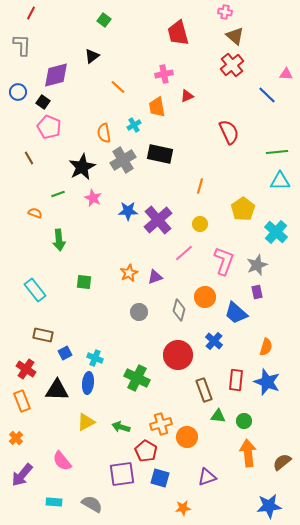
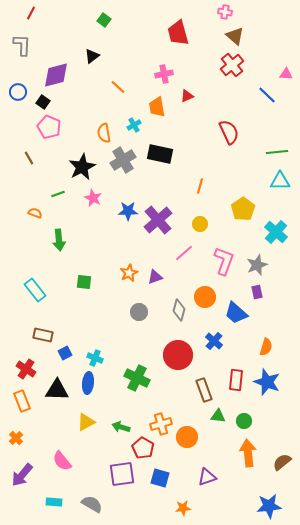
red pentagon at (146, 451): moved 3 px left, 3 px up
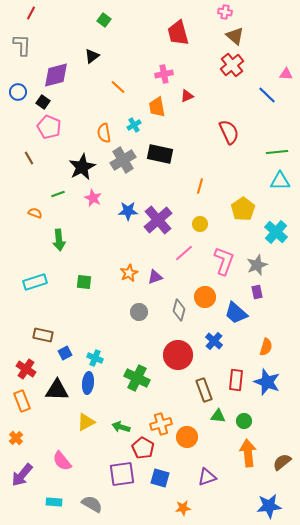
cyan rectangle at (35, 290): moved 8 px up; rotated 70 degrees counterclockwise
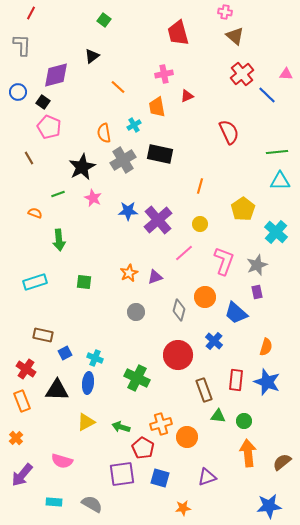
red cross at (232, 65): moved 10 px right, 9 px down
gray circle at (139, 312): moved 3 px left
pink semicircle at (62, 461): rotated 35 degrees counterclockwise
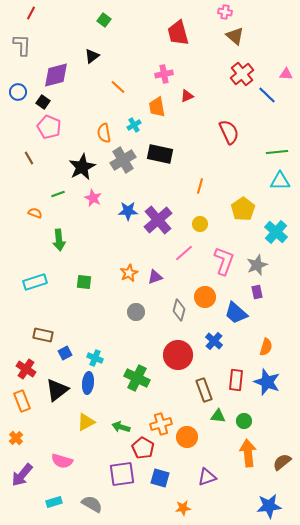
black triangle at (57, 390): rotated 40 degrees counterclockwise
cyan rectangle at (54, 502): rotated 21 degrees counterclockwise
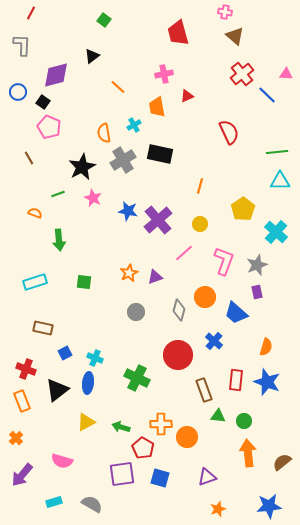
blue star at (128, 211): rotated 12 degrees clockwise
brown rectangle at (43, 335): moved 7 px up
red cross at (26, 369): rotated 12 degrees counterclockwise
orange cross at (161, 424): rotated 15 degrees clockwise
orange star at (183, 508): moved 35 px right, 1 px down; rotated 14 degrees counterclockwise
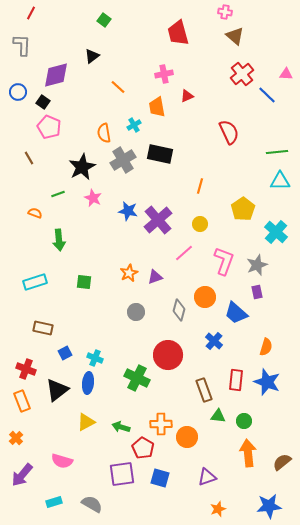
red circle at (178, 355): moved 10 px left
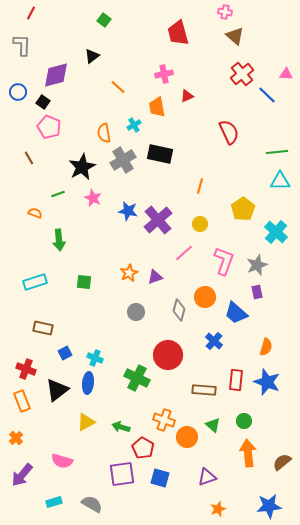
brown rectangle at (204, 390): rotated 65 degrees counterclockwise
green triangle at (218, 416): moved 5 px left, 9 px down; rotated 35 degrees clockwise
orange cross at (161, 424): moved 3 px right, 4 px up; rotated 20 degrees clockwise
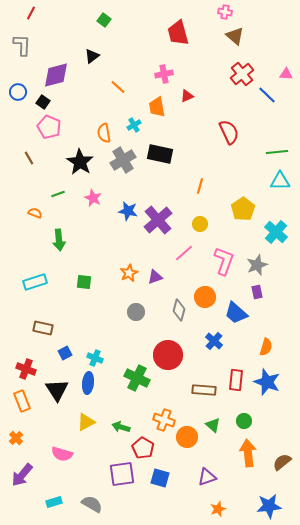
black star at (82, 167): moved 2 px left, 5 px up; rotated 12 degrees counterclockwise
black triangle at (57, 390): rotated 25 degrees counterclockwise
pink semicircle at (62, 461): moved 7 px up
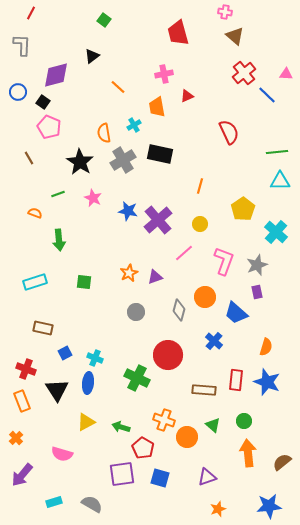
red cross at (242, 74): moved 2 px right, 1 px up
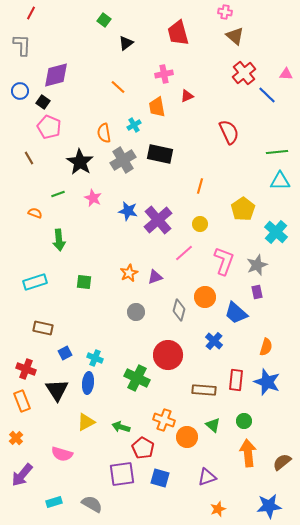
black triangle at (92, 56): moved 34 px right, 13 px up
blue circle at (18, 92): moved 2 px right, 1 px up
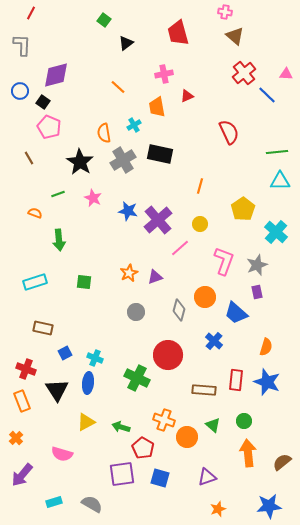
pink line at (184, 253): moved 4 px left, 5 px up
